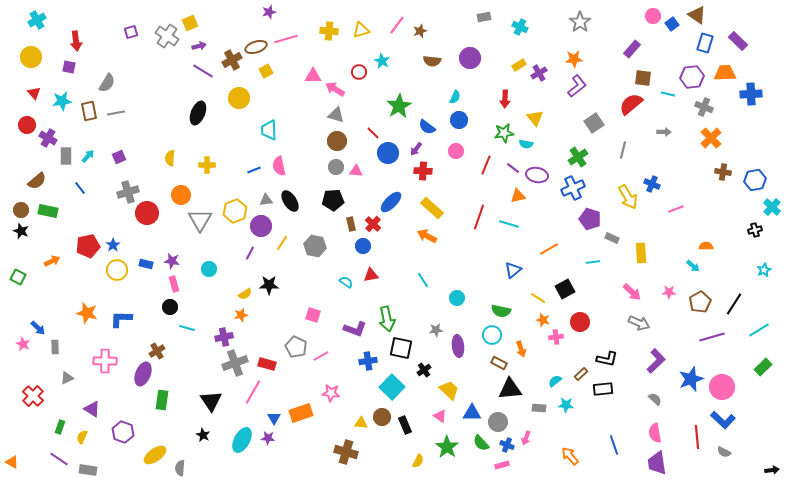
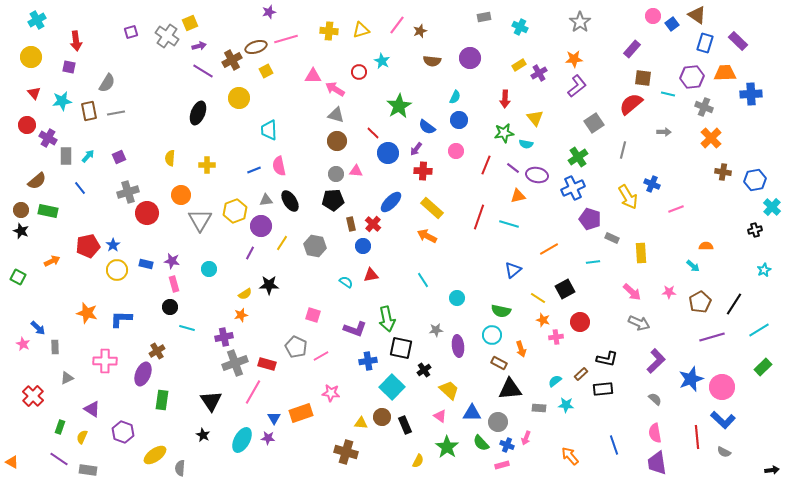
gray circle at (336, 167): moved 7 px down
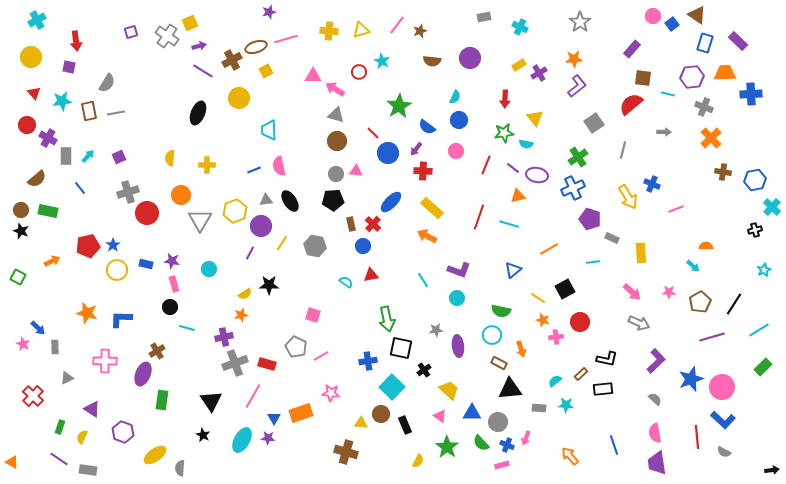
brown semicircle at (37, 181): moved 2 px up
purple L-shape at (355, 329): moved 104 px right, 59 px up
pink line at (253, 392): moved 4 px down
brown circle at (382, 417): moved 1 px left, 3 px up
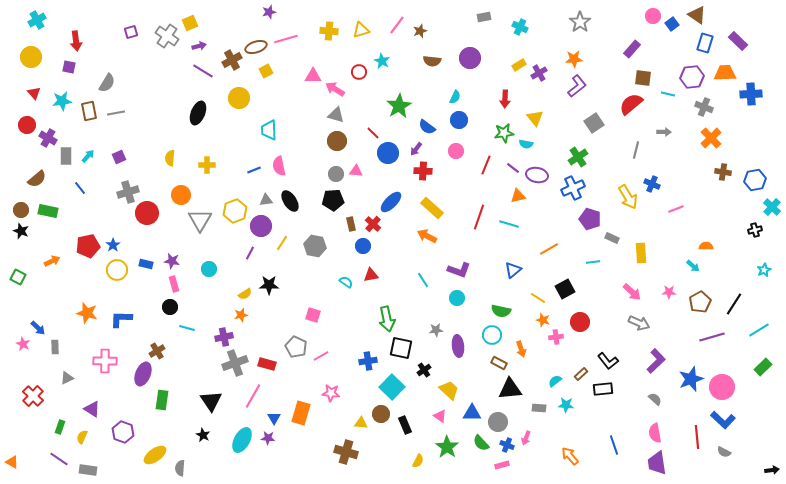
gray line at (623, 150): moved 13 px right
black L-shape at (607, 359): moved 1 px right, 2 px down; rotated 40 degrees clockwise
orange rectangle at (301, 413): rotated 55 degrees counterclockwise
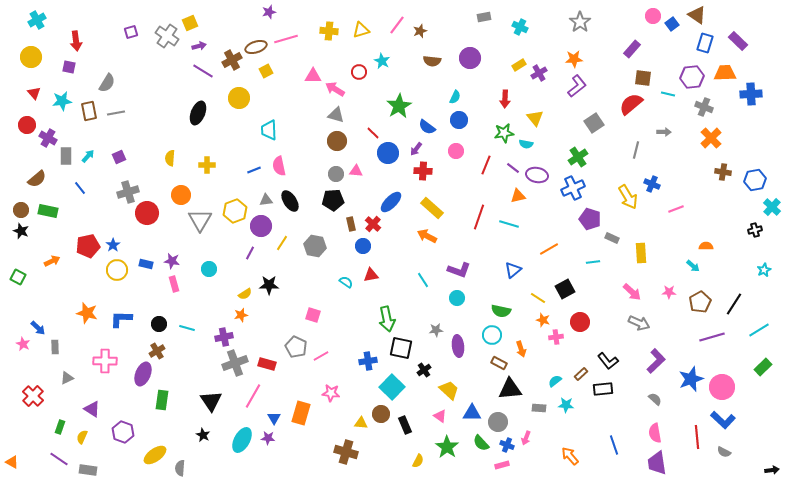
black circle at (170, 307): moved 11 px left, 17 px down
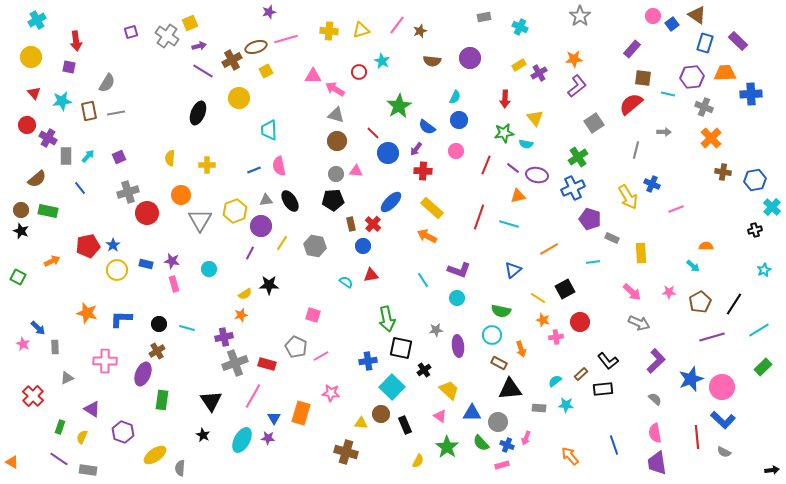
gray star at (580, 22): moved 6 px up
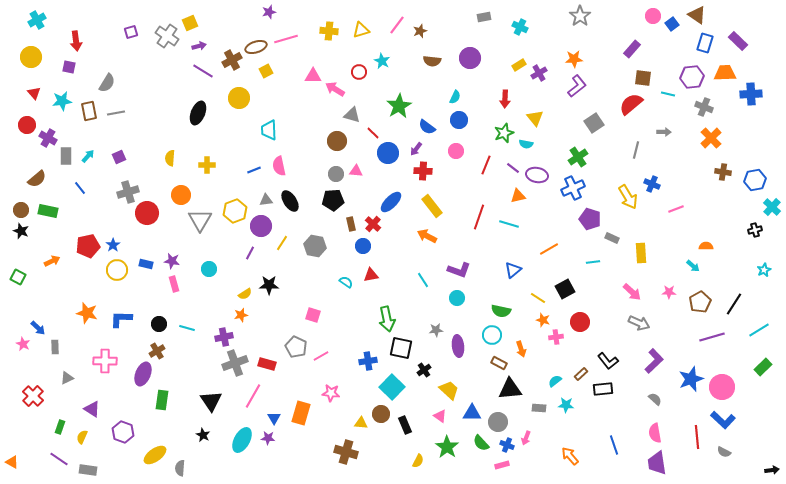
gray triangle at (336, 115): moved 16 px right
green star at (504, 133): rotated 12 degrees counterclockwise
yellow rectangle at (432, 208): moved 2 px up; rotated 10 degrees clockwise
purple L-shape at (656, 361): moved 2 px left
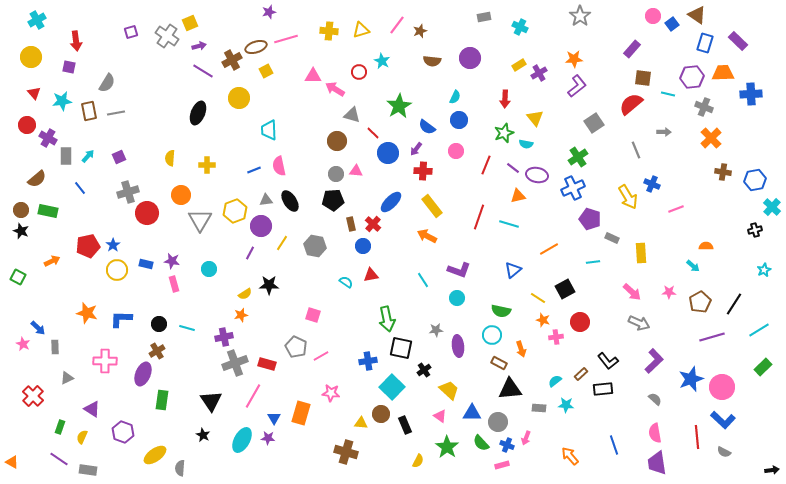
orange trapezoid at (725, 73): moved 2 px left
gray line at (636, 150): rotated 36 degrees counterclockwise
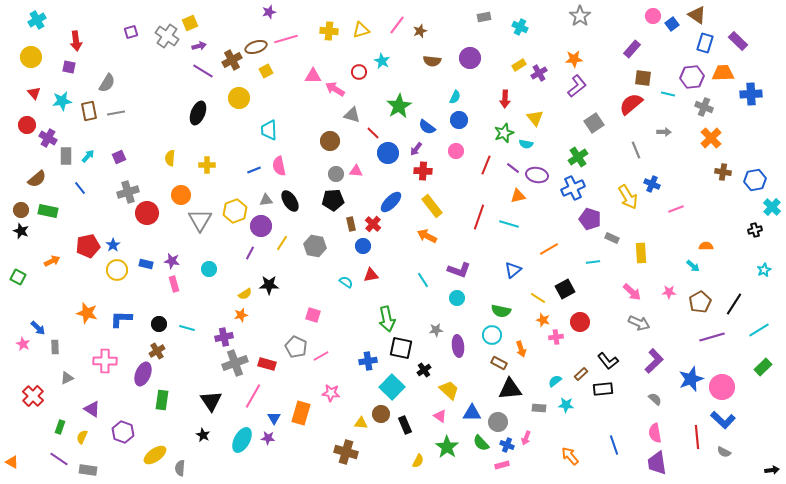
brown circle at (337, 141): moved 7 px left
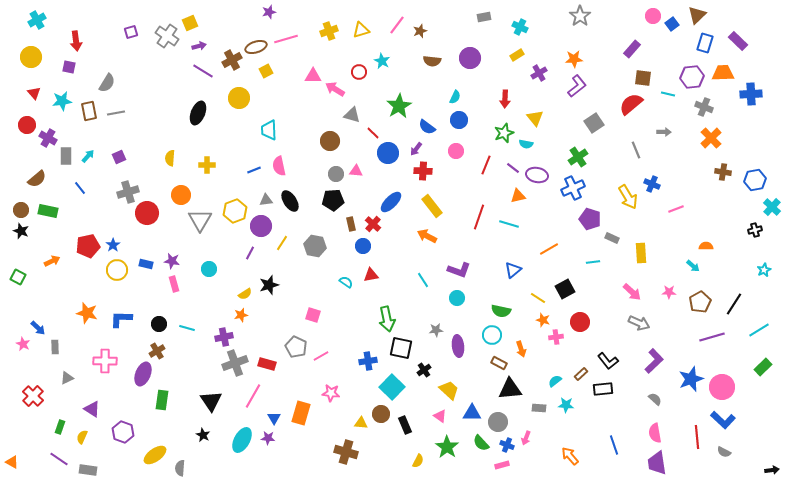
brown triangle at (697, 15): rotated 42 degrees clockwise
yellow cross at (329, 31): rotated 24 degrees counterclockwise
yellow rectangle at (519, 65): moved 2 px left, 10 px up
black star at (269, 285): rotated 18 degrees counterclockwise
